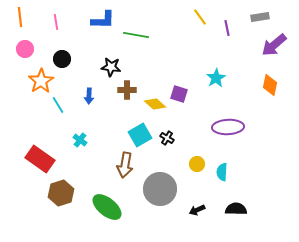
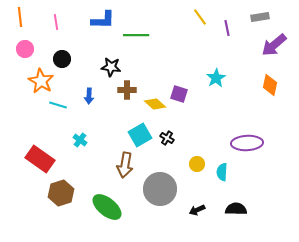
green line: rotated 10 degrees counterclockwise
orange star: rotated 10 degrees counterclockwise
cyan line: rotated 42 degrees counterclockwise
purple ellipse: moved 19 px right, 16 px down
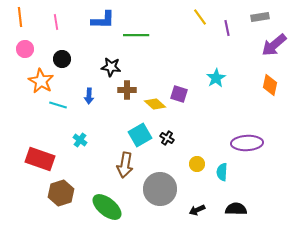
red rectangle: rotated 16 degrees counterclockwise
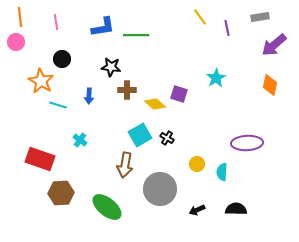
blue L-shape: moved 7 px down; rotated 10 degrees counterclockwise
pink circle: moved 9 px left, 7 px up
brown hexagon: rotated 15 degrees clockwise
